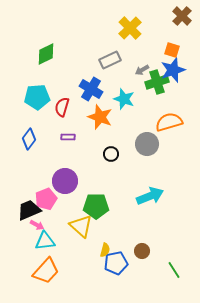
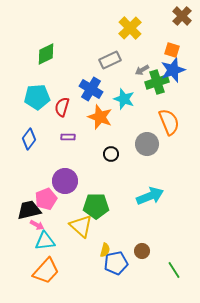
orange semicircle: rotated 84 degrees clockwise
black trapezoid: rotated 10 degrees clockwise
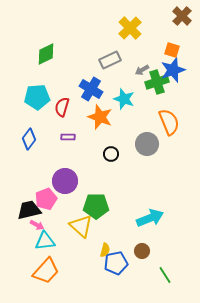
cyan arrow: moved 22 px down
green line: moved 9 px left, 5 px down
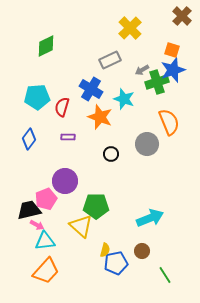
green diamond: moved 8 px up
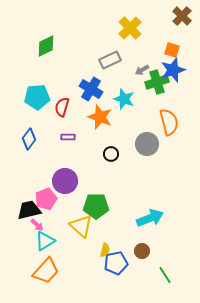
orange semicircle: rotated 8 degrees clockwise
pink arrow: rotated 16 degrees clockwise
cyan triangle: rotated 25 degrees counterclockwise
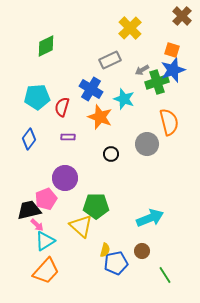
purple circle: moved 3 px up
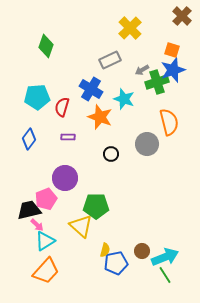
green diamond: rotated 45 degrees counterclockwise
cyan arrow: moved 15 px right, 39 px down
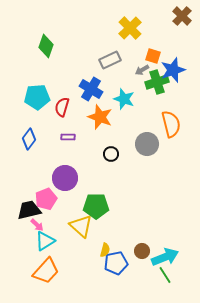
orange square: moved 19 px left, 6 px down
orange semicircle: moved 2 px right, 2 px down
